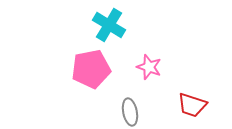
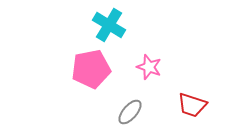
gray ellipse: rotated 52 degrees clockwise
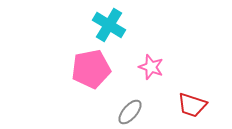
pink star: moved 2 px right
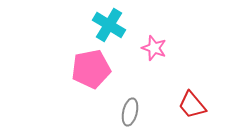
pink star: moved 3 px right, 19 px up
red trapezoid: rotated 32 degrees clockwise
gray ellipse: rotated 28 degrees counterclockwise
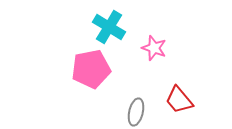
cyan cross: moved 2 px down
red trapezoid: moved 13 px left, 5 px up
gray ellipse: moved 6 px right
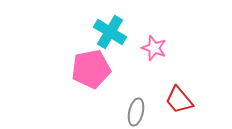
cyan cross: moved 1 px right, 5 px down
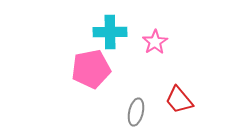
cyan cross: rotated 32 degrees counterclockwise
pink star: moved 1 px right, 6 px up; rotated 20 degrees clockwise
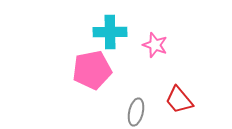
pink star: moved 3 px down; rotated 20 degrees counterclockwise
pink pentagon: moved 1 px right, 1 px down
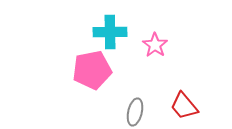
pink star: rotated 15 degrees clockwise
red trapezoid: moved 5 px right, 6 px down
gray ellipse: moved 1 px left
